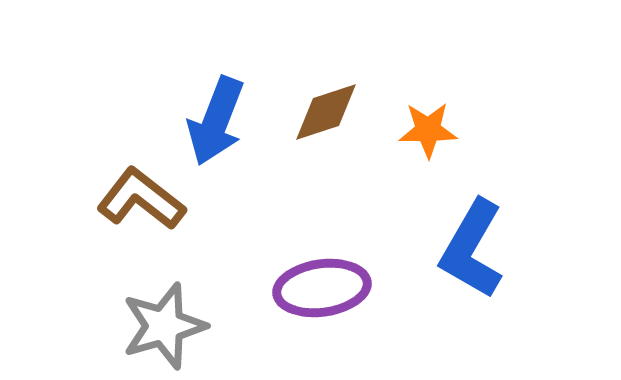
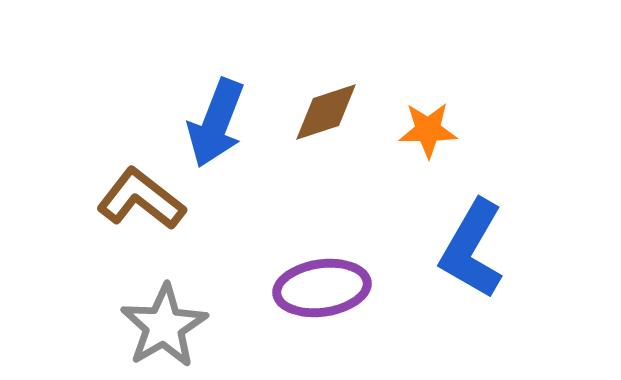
blue arrow: moved 2 px down
gray star: rotated 14 degrees counterclockwise
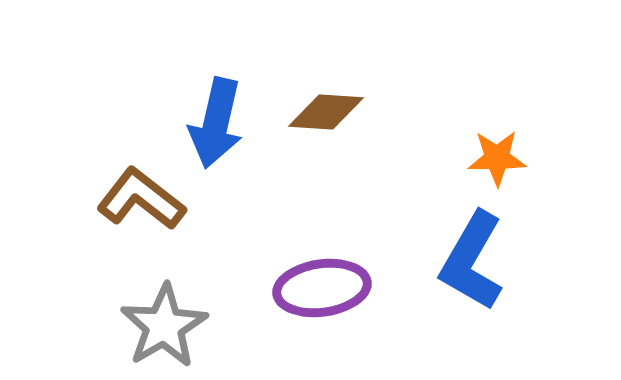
brown diamond: rotated 22 degrees clockwise
blue arrow: rotated 8 degrees counterclockwise
orange star: moved 69 px right, 28 px down
blue L-shape: moved 12 px down
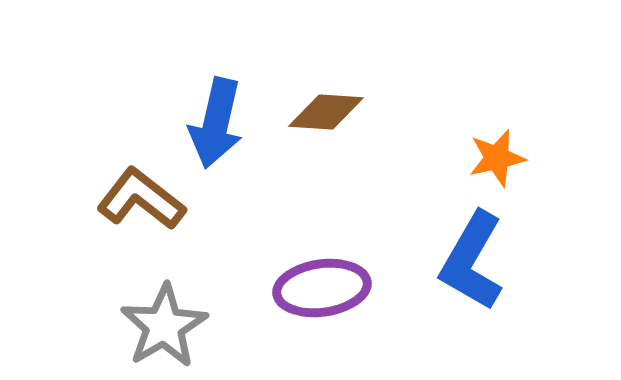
orange star: rotated 12 degrees counterclockwise
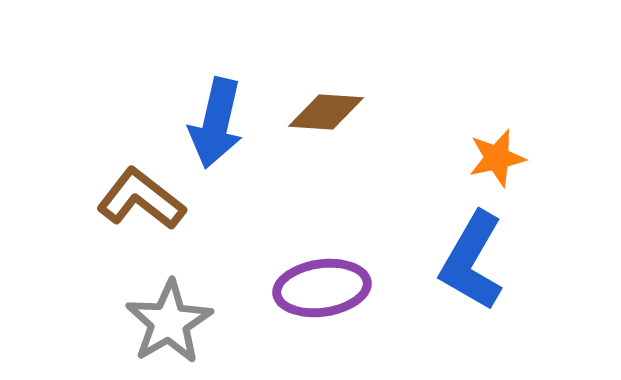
gray star: moved 5 px right, 4 px up
